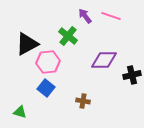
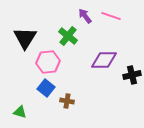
black triangle: moved 2 px left, 6 px up; rotated 30 degrees counterclockwise
brown cross: moved 16 px left
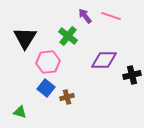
brown cross: moved 4 px up; rotated 24 degrees counterclockwise
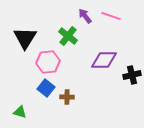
brown cross: rotated 16 degrees clockwise
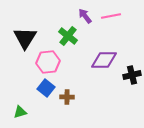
pink line: rotated 30 degrees counterclockwise
green triangle: rotated 32 degrees counterclockwise
